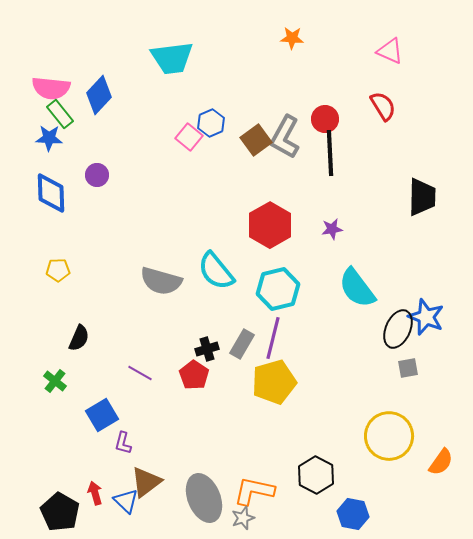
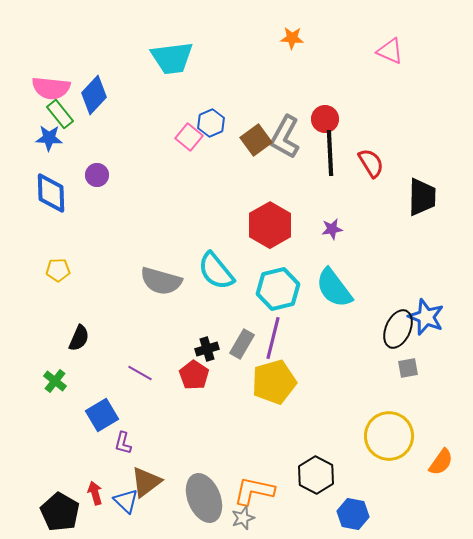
blue diamond at (99, 95): moved 5 px left
red semicircle at (383, 106): moved 12 px left, 57 px down
cyan semicircle at (357, 288): moved 23 px left
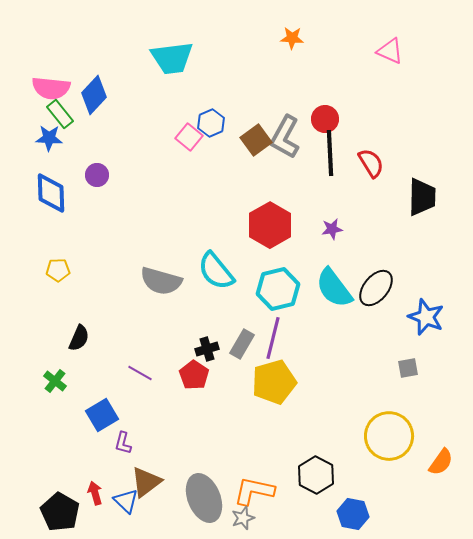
black ellipse at (398, 329): moved 22 px left, 41 px up; rotated 15 degrees clockwise
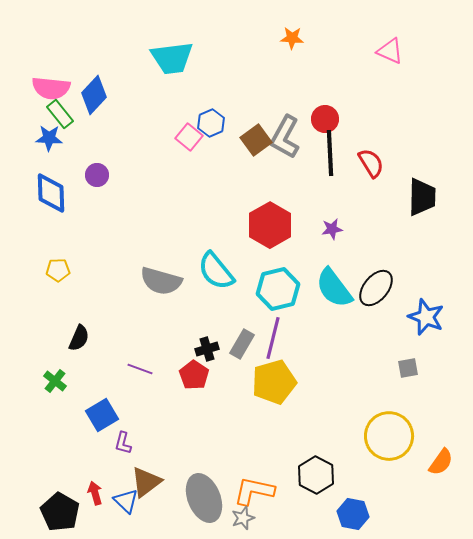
purple line at (140, 373): moved 4 px up; rotated 10 degrees counterclockwise
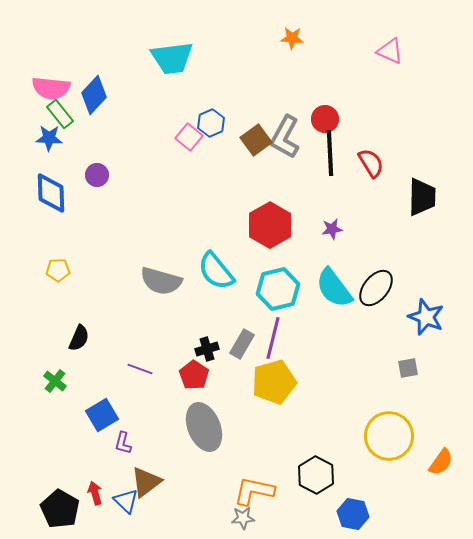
gray ellipse at (204, 498): moved 71 px up
black pentagon at (60, 512): moved 3 px up
gray star at (243, 518): rotated 15 degrees clockwise
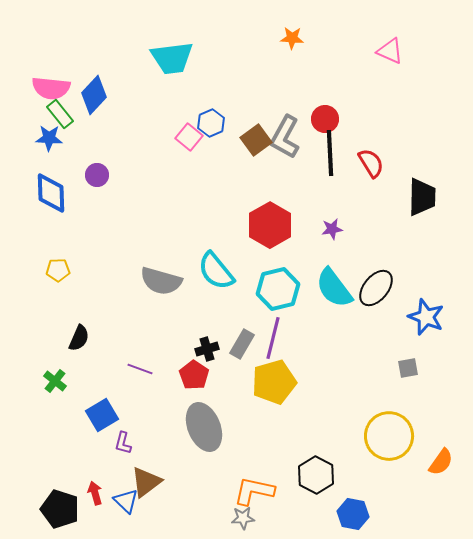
black pentagon at (60, 509): rotated 12 degrees counterclockwise
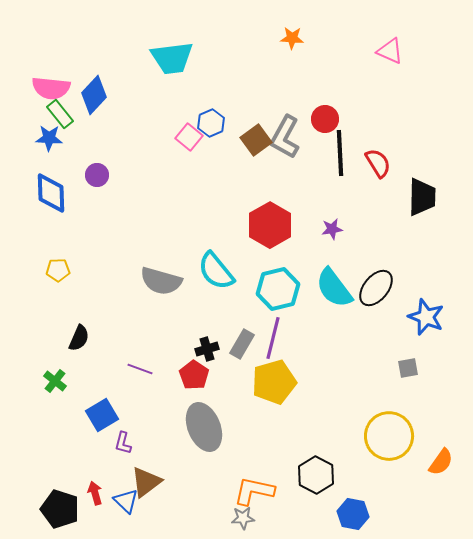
black line at (330, 153): moved 10 px right
red semicircle at (371, 163): moved 7 px right
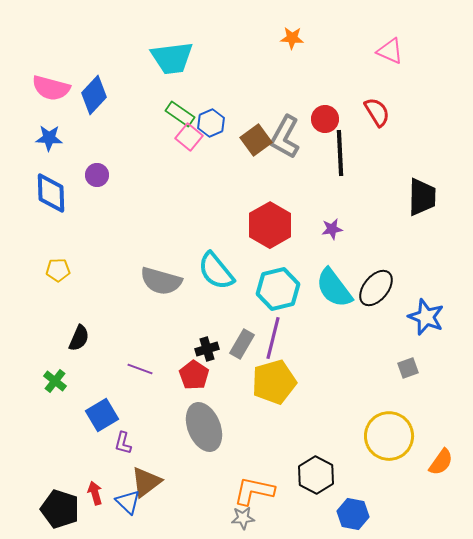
pink semicircle at (51, 88): rotated 9 degrees clockwise
green rectangle at (60, 114): moved 120 px right; rotated 16 degrees counterclockwise
red semicircle at (378, 163): moved 1 px left, 51 px up
gray square at (408, 368): rotated 10 degrees counterclockwise
blue triangle at (126, 501): moved 2 px right, 1 px down
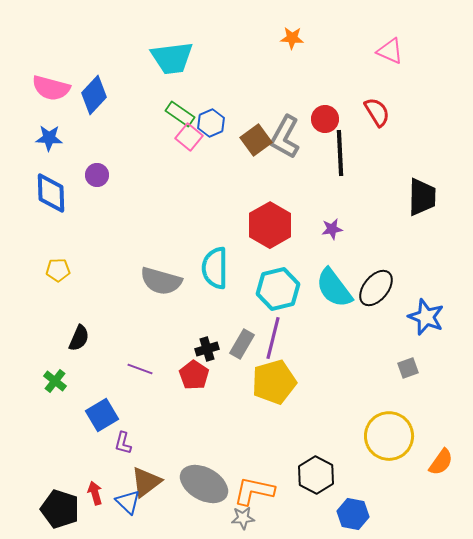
cyan semicircle at (216, 271): moved 1 px left, 3 px up; rotated 39 degrees clockwise
gray ellipse at (204, 427): moved 57 px down; rotated 39 degrees counterclockwise
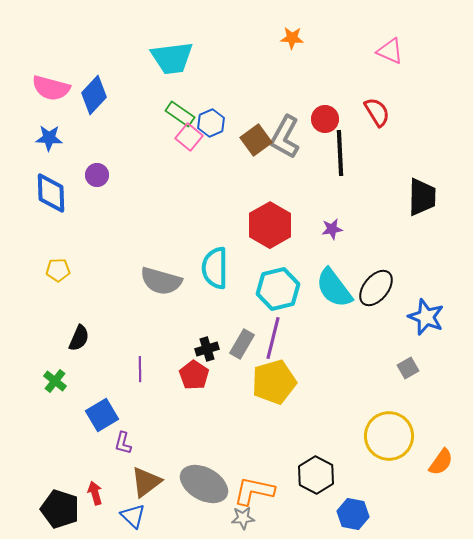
gray square at (408, 368): rotated 10 degrees counterclockwise
purple line at (140, 369): rotated 70 degrees clockwise
blue triangle at (128, 502): moved 5 px right, 14 px down
